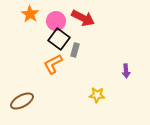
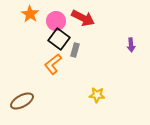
orange L-shape: rotated 10 degrees counterclockwise
purple arrow: moved 5 px right, 26 px up
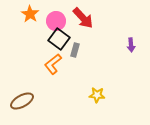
red arrow: rotated 20 degrees clockwise
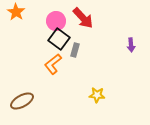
orange star: moved 14 px left, 2 px up
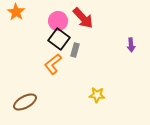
pink circle: moved 2 px right
brown ellipse: moved 3 px right, 1 px down
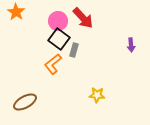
gray rectangle: moved 1 px left
